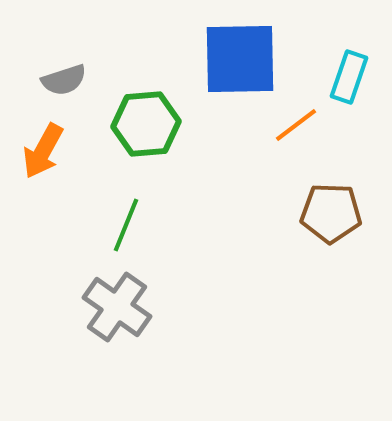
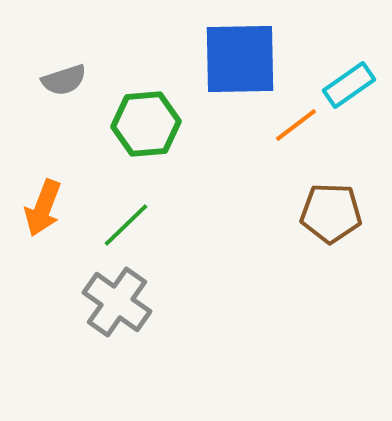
cyan rectangle: moved 8 px down; rotated 36 degrees clockwise
orange arrow: moved 57 px down; rotated 8 degrees counterclockwise
green line: rotated 24 degrees clockwise
gray cross: moved 5 px up
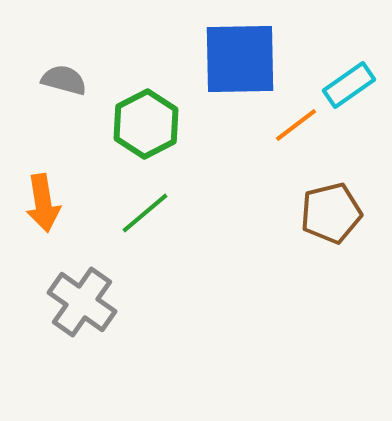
gray semicircle: rotated 147 degrees counterclockwise
green hexagon: rotated 22 degrees counterclockwise
orange arrow: moved 5 px up; rotated 30 degrees counterclockwise
brown pentagon: rotated 16 degrees counterclockwise
green line: moved 19 px right, 12 px up; rotated 4 degrees clockwise
gray cross: moved 35 px left
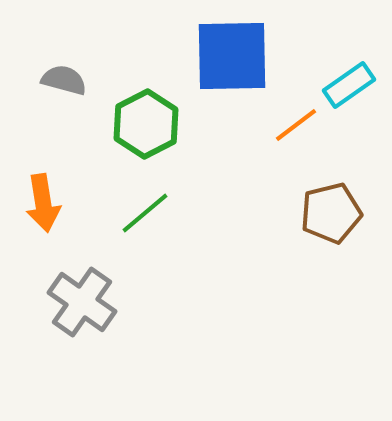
blue square: moved 8 px left, 3 px up
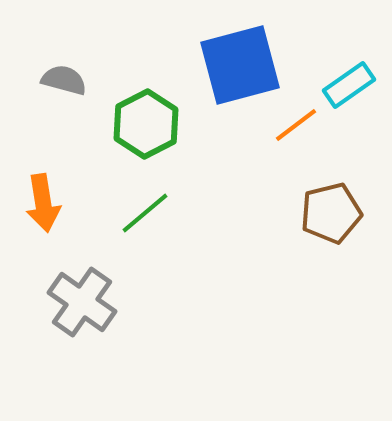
blue square: moved 8 px right, 9 px down; rotated 14 degrees counterclockwise
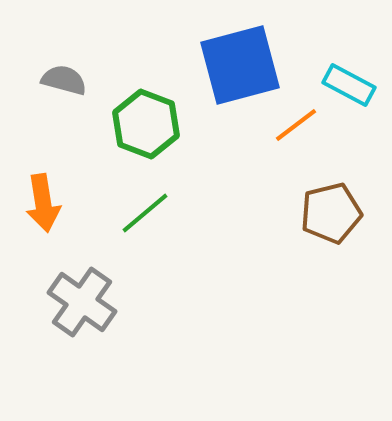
cyan rectangle: rotated 63 degrees clockwise
green hexagon: rotated 12 degrees counterclockwise
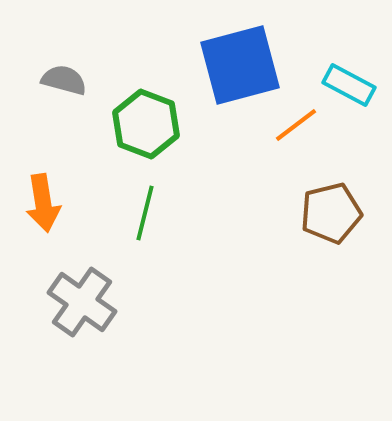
green line: rotated 36 degrees counterclockwise
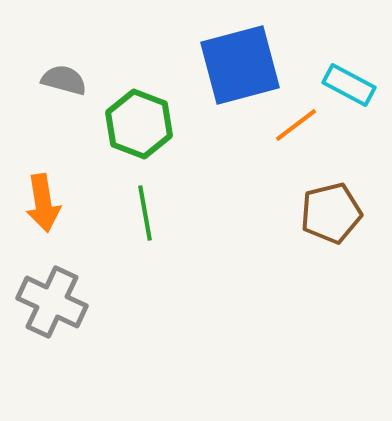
green hexagon: moved 7 px left
green line: rotated 24 degrees counterclockwise
gray cross: moved 30 px left; rotated 10 degrees counterclockwise
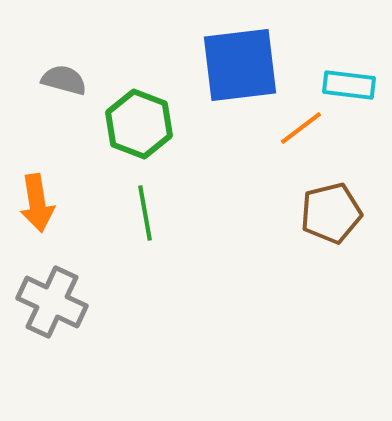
blue square: rotated 8 degrees clockwise
cyan rectangle: rotated 21 degrees counterclockwise
orange line: moved 5 px right, 3 px down
orange arrow: moved 6 px left
